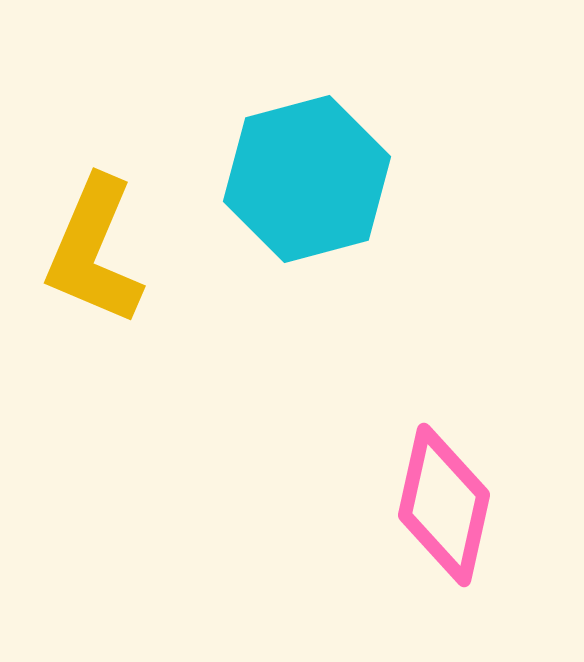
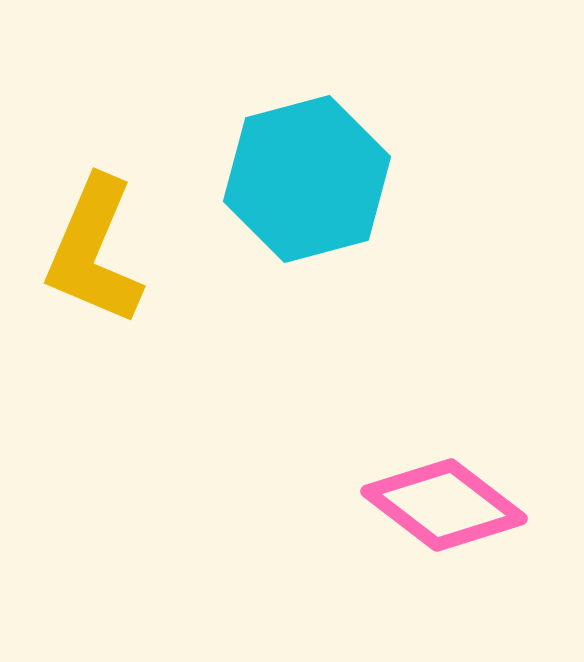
pink diamond: rotated 65 degrees counterclockwise
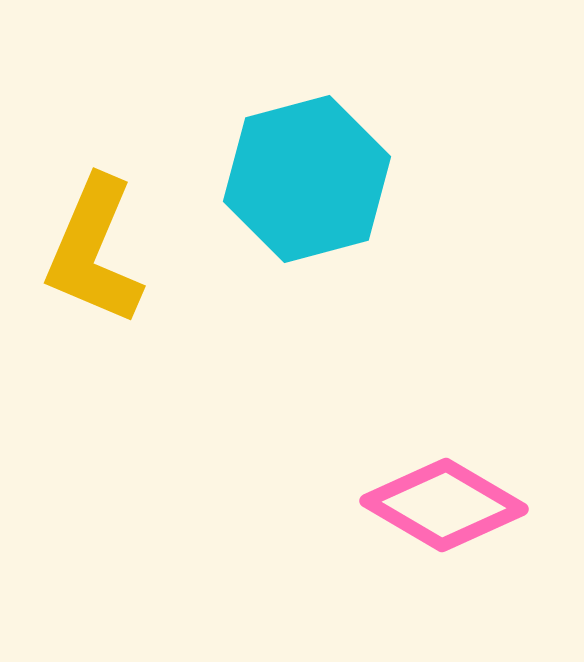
pink diamond: rotated 7 degrees counterclockwise
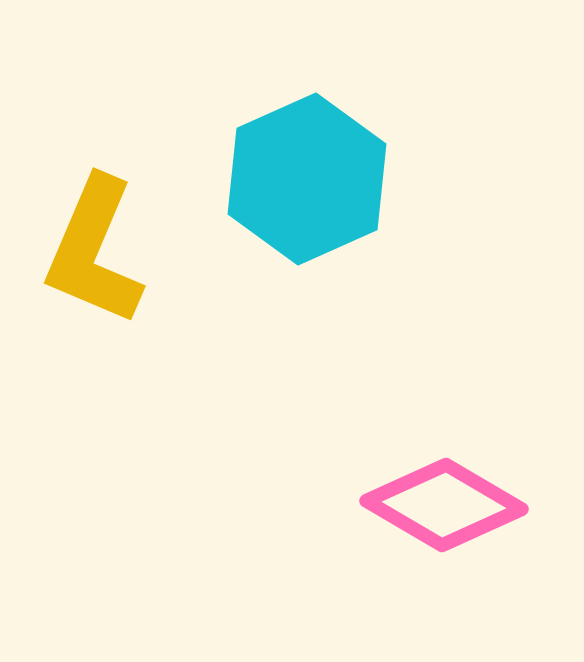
cyan hexagon: rotated 9 degrees counterclockwise
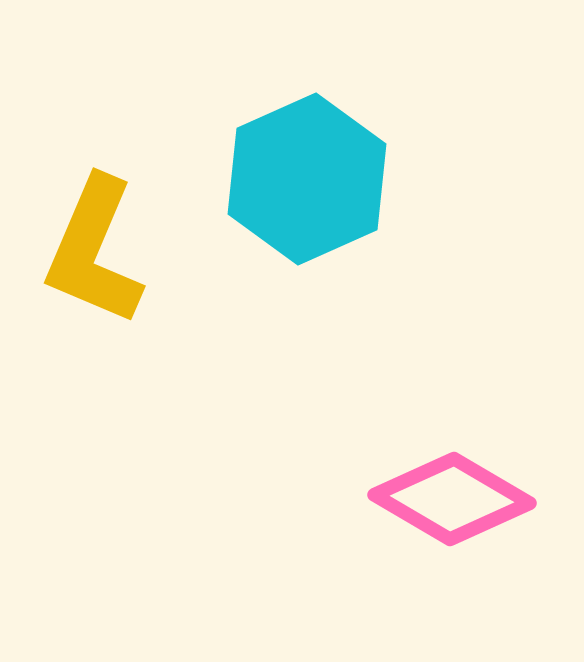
pink diamond: moved 8 px right, 6 px up
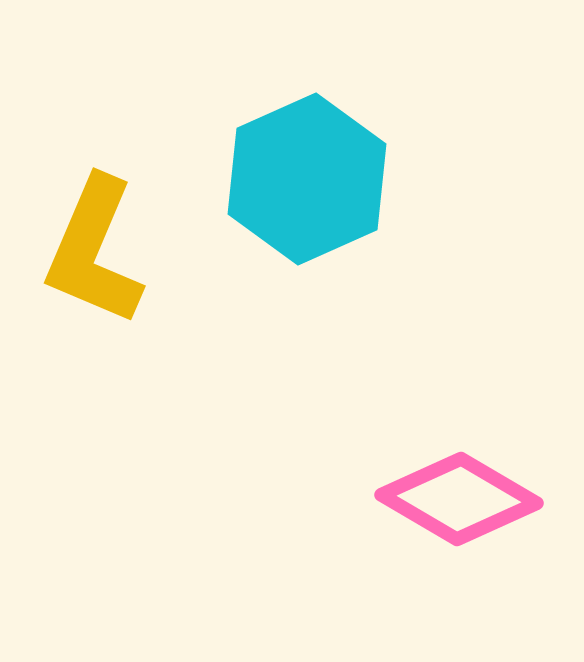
pink diamond: moved 7 px right
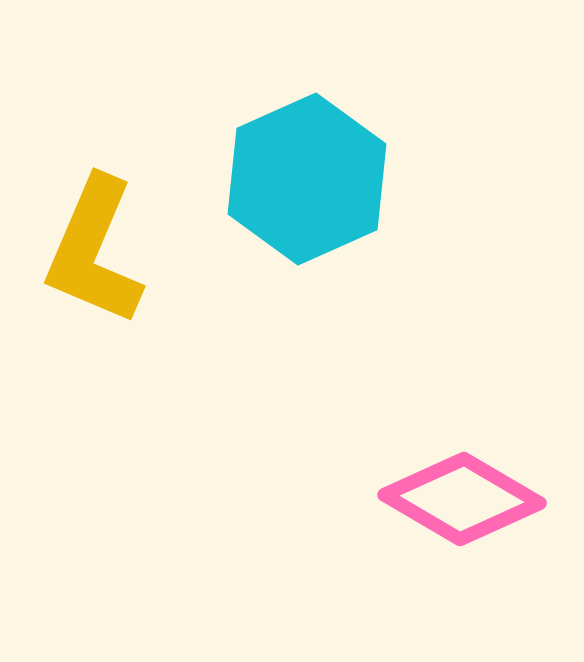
pink diamond: moved 3 px right
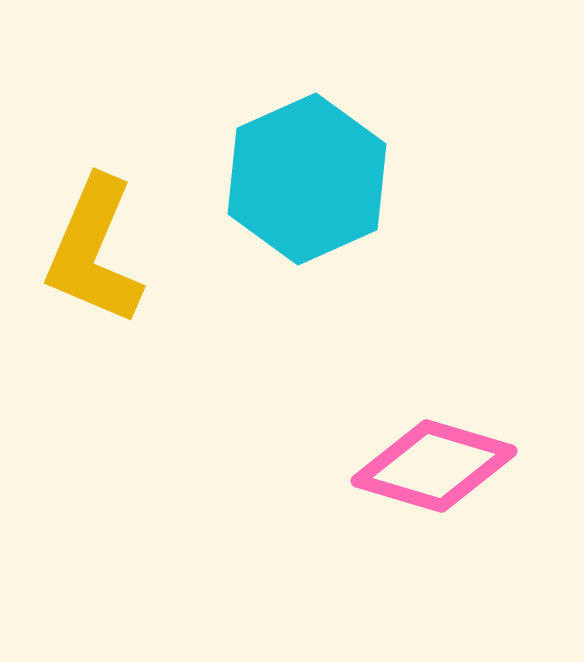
pink diamond: moved 28 px left, 33 px up; rotated 14 degrees counterclockwise
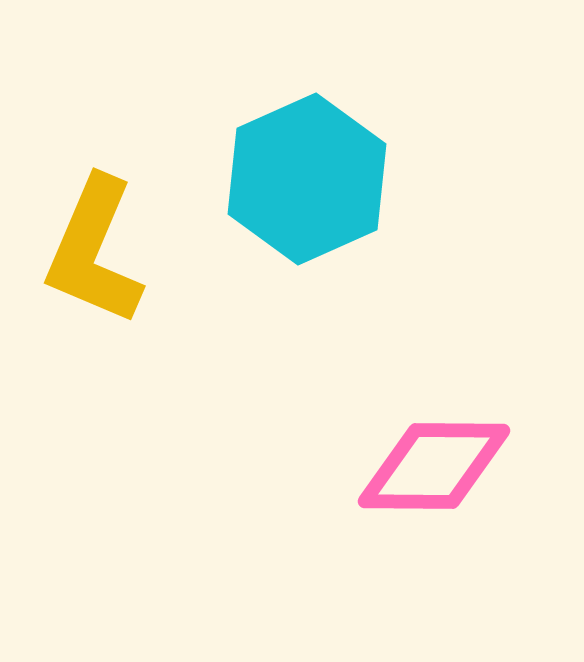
pink diamond: rotated 16 degrees counterclockwise
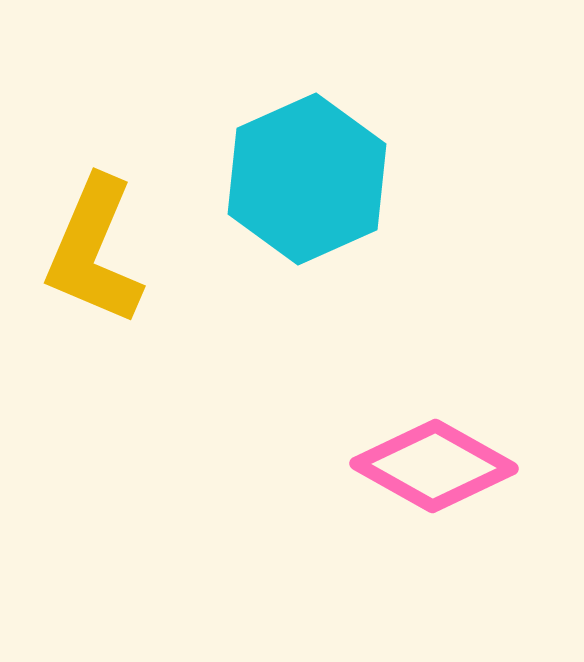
pink diamond: rotated 29 degrees clockwise
